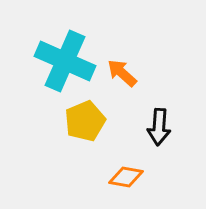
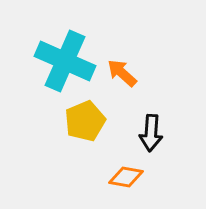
black arrow: moved 8 px left, 6 px down
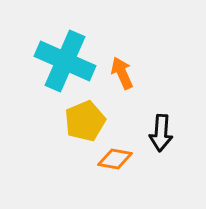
orange arrow: rotated 24 degrees clockwise
black arrow: moved 10 px right
orange diamond: moved 11 px left, 18 px up
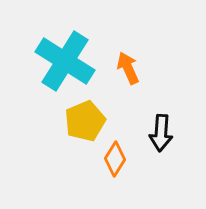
cyan cross: rotated 8 degrees clockwise
orange arrow: moved 6 px right, 5 px up
orange diamond: rotated 68 degrees counterclockwise
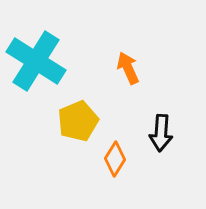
cyan cross: moved 29 px left
yellow pentagon: moved 7 px left
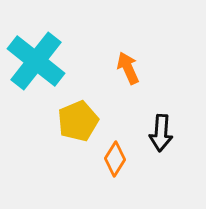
cyan cross: rotated 6 degrees clockwise
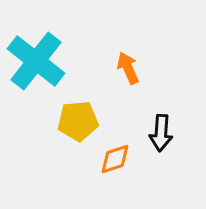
yellow pentagon: rotated 18 degrees clockwise
orange diamond: rotated 40 degrees clockwise
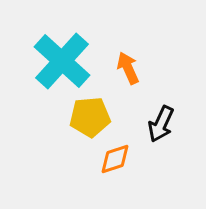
cyan cross: moved 26 px right; rotated 4 degrees clockwise
yellow pentagon: moved 12 px right, 4 px up
black arrow: moved 9 px up; rotated 21 degrees clockwise
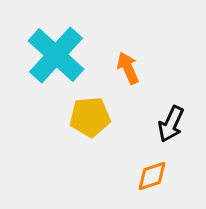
cyan cross: moved 6 px left, 6 px up
black arrow: moved 10 px right
orange diamond: moved 37 px right, 17 px down
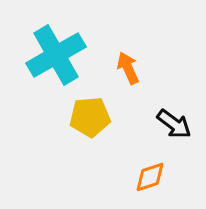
cyan cross: rotated 18 degrees clockwise
black arrow: moved 3 px right; rotated 78 degrees counterclockwise
orange diamond: moved 2 px left, 1 px down
